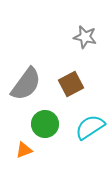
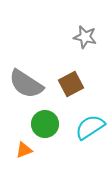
gray semicircle: rotated 87 degrees clockwise
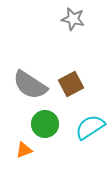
gray star: moved 12 px left, 18 px up
gray semicircle: moved 4 px right, 1 px down
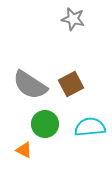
cyan semicircle: rotated 28 degrees clockwise
orange triangle: rotated 48 degrees clockwise
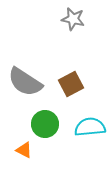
gray semicircle: moved 5 px left, 3 px up
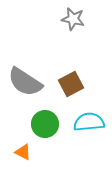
cyan semicircle: moved 1 px left, 5 px up
orange triangle: moved 1 px left, 2 px down
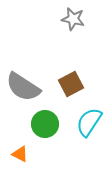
gray semicircle: moved 2 px left, 5 px down
cyan semicircle: rotated 52 degrees counterclockwise
orange triangle: moved 3 px left, 2 px down
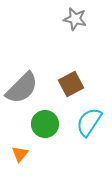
gray star: moved 2 px right
gray semicircle: moved 1 px left, 1 px down; rotated 78 degrees counterclockwise
orange triangle: rotated 42 degrees clockwise
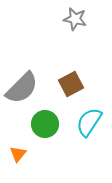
orange triangle: moved 2 px left
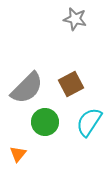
gray semicircle: moved 5 px right
green circle: moved 2 px up
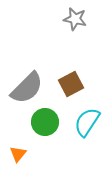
cyan semicircle: moved 2 px left
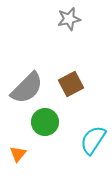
gray star: moved 6 px left; rotated 25 degrees counterclockwise
cyan semicircle: moved 6 px right, 18 px down
